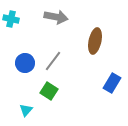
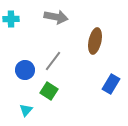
cyan cross: rotated 14 degrees counterclockwise
blue circle: moved 7 px down
blue rectangle: moved 1 px left, 1 px down
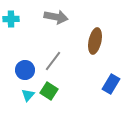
cyan triangle: moved 2 px right, 15 px up
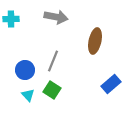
gray line: rotated 15 degrees counterclockwise
blue rectangle: rotated 18 degrees clockwise
green square: moved 3 px right, 1 px up
cyan triangle: rotated 24 degrees counterclockwise
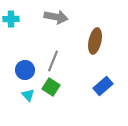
blue rectangle: moved 8 px left, 2 px down
green square: moved 1 px left, 3 px up
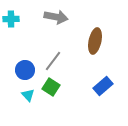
gray line: rotated 15 degrees clockwise
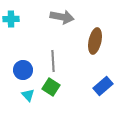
gray arrow: moved 6 px right
gray line: rotated 40 degrees counterclockwise
blue circle: moved 2 px left
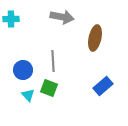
brown ellipse: moved 3 px up
green square: moved 2 px left, 1 px down; rotated 12 degrees counterclockwise
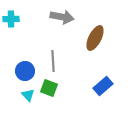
brown ellipse: rotated 15 degrees clockwise
blue circle: moved 2 px right, 1 px down
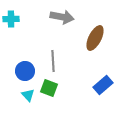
blue rectangle: moved 1 px up
